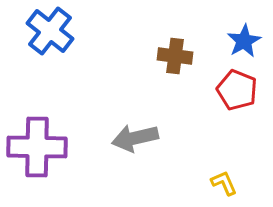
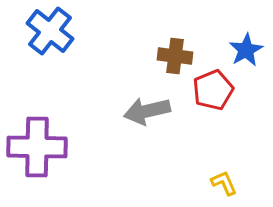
blue star: moved 2 px right, 9 px down
red pentagon: moved 24 px left; rotated 27 degrees clockwise
gray arrow: moved 12 px right, 27 px up
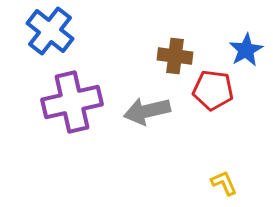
red pentagon: rotated 30 degrees clockwise
purple cross: moved 35 px right, 45 px up; rotated 14 degrees counterclockwise
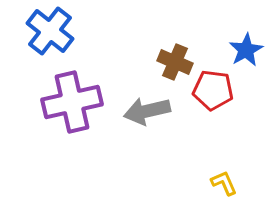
brown cross: moved 6 px down; rotated 16 degrees clockwise
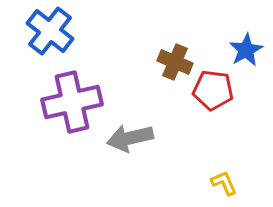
gray arrow: moved 17 px left, 27 px down
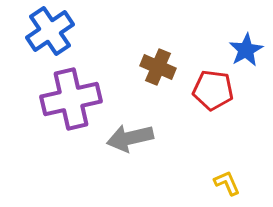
blue cross: rotated 18 degrees clockwise
brown cross: moved 17 px left, 5 px down
purple cross: moved 1 px left, 3 px up
yellow L-shape: moved 3 px right
